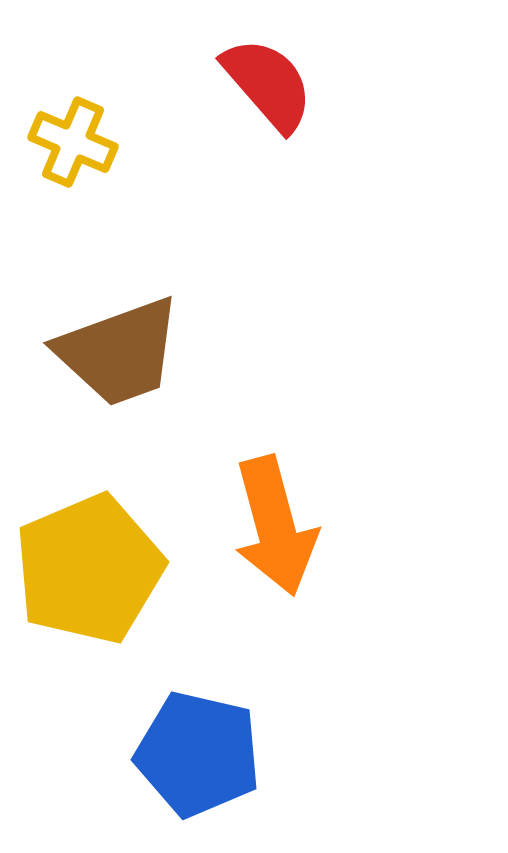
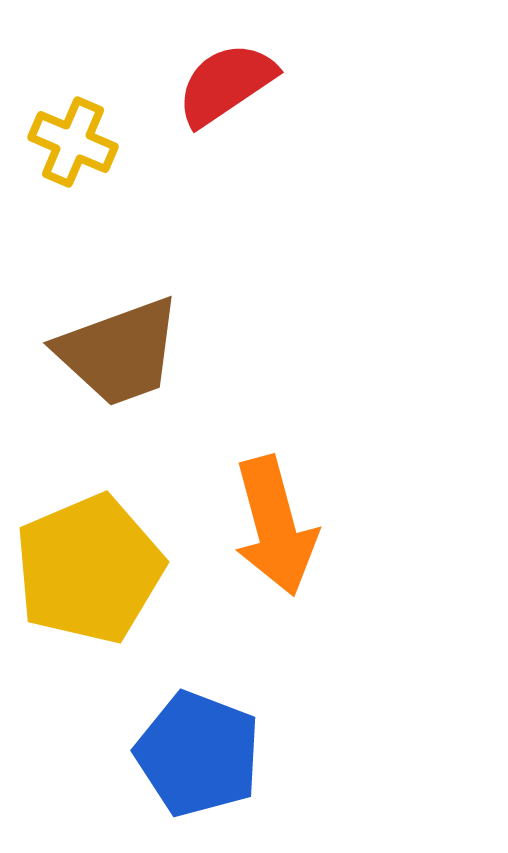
red semicircle: moved 42 px left; rotated 83 degrees counterclockwise
blue pentagon: rotated 8 degrees clockwise
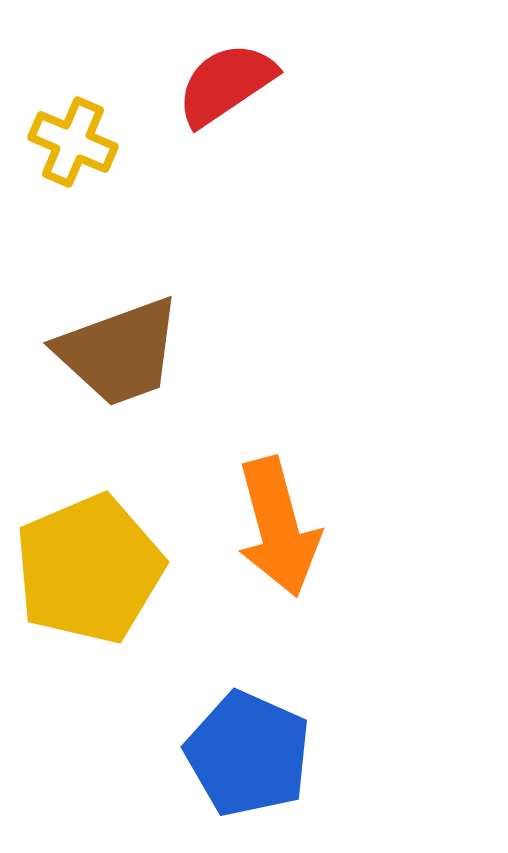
orange arrow: moved 3 px right, 1 px down
blue pentagon: moved 50 px right; rotated 3 degrees clockwise
